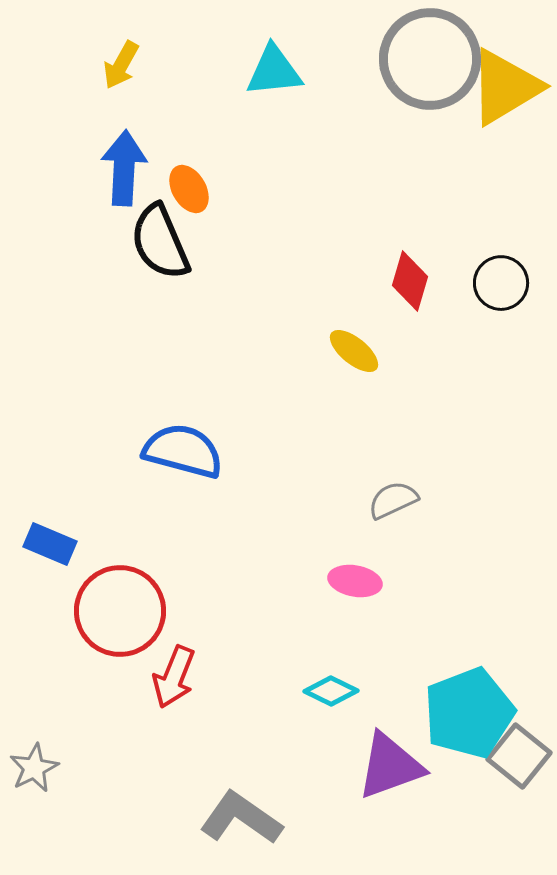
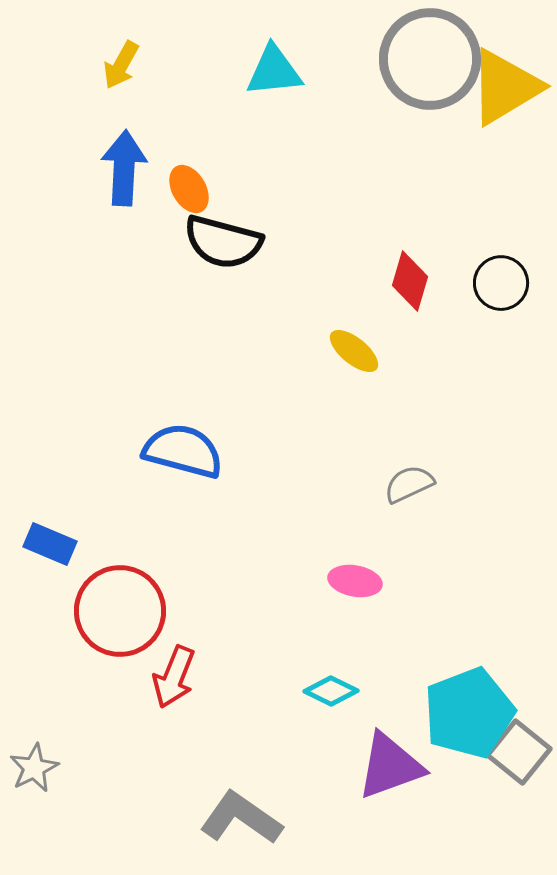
black semicircle: moved 63 px right; rotated 52 degrees counterclockwise
gray semicircle: moved 16 px right, 16 px up
gray square: moved 4 px up
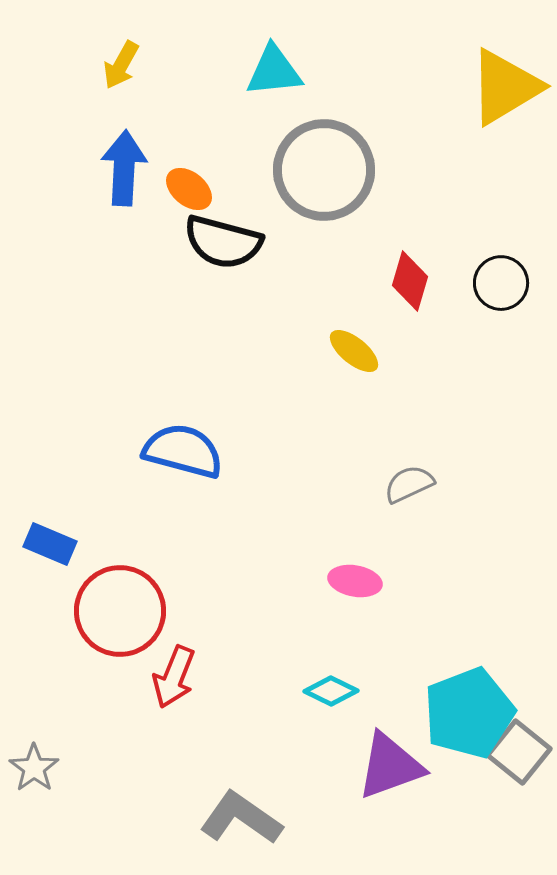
gray circle: moved 106 px left, 111 px down
orange ellipse: rotated 21 degrees counterclockwise
gray star: rotated 9 degrees counterclockwise
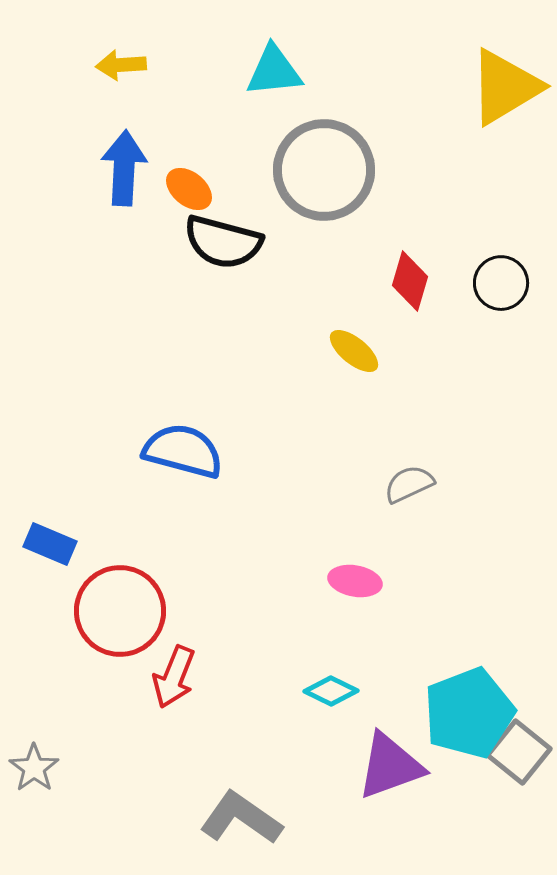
yellow arrow: rotated 57 degrees clockwise
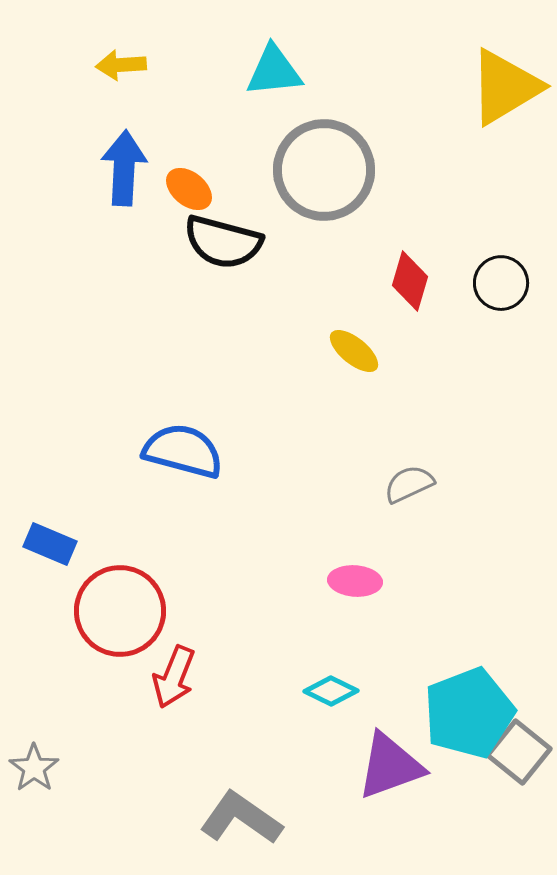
pink ellipse: rotated 6 degrees counterclockwise
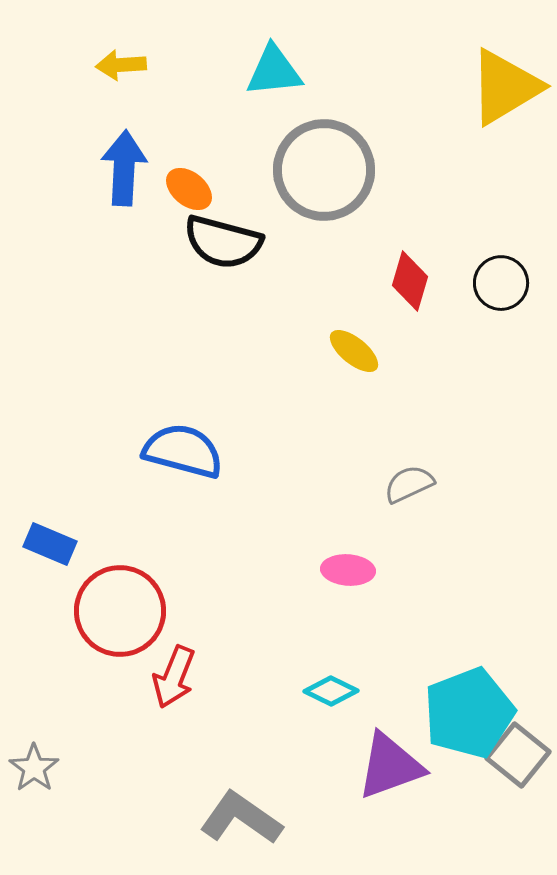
pink ellipse: moved 7 px left, 11 px up
gray square: moved 1 px left, 3 px down
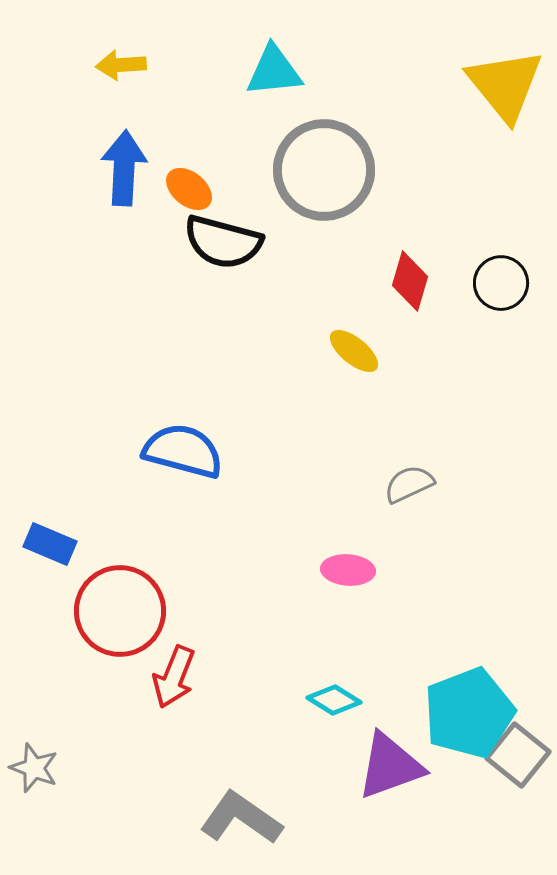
yellow triangle: moved 2 px up; rotated 38 degrees counterclockwise
cyan diamond: moved 3 px right, 9 px down; rotated 6 degrees clockwise
gray star: rotated 15 degrees counterclockwise
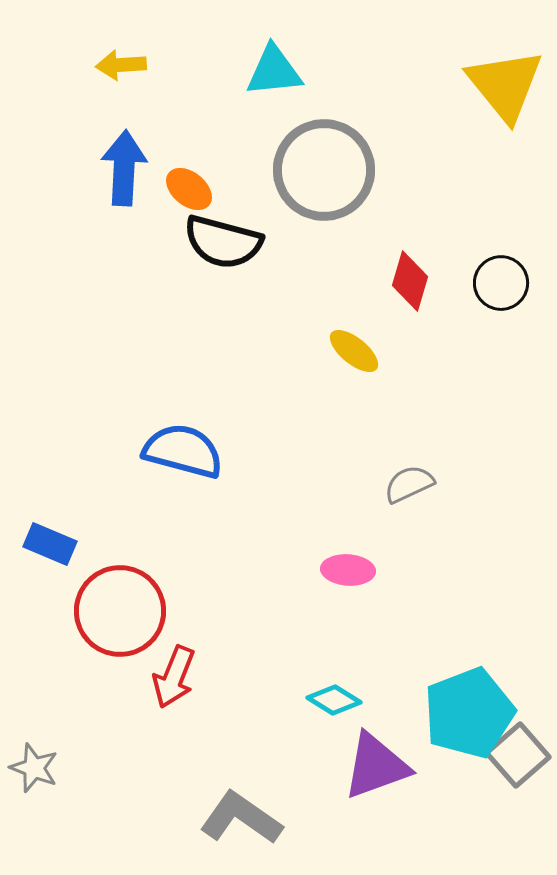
gray square: rotated 10 degrees clockwise
purple triangle: moved 14 px left
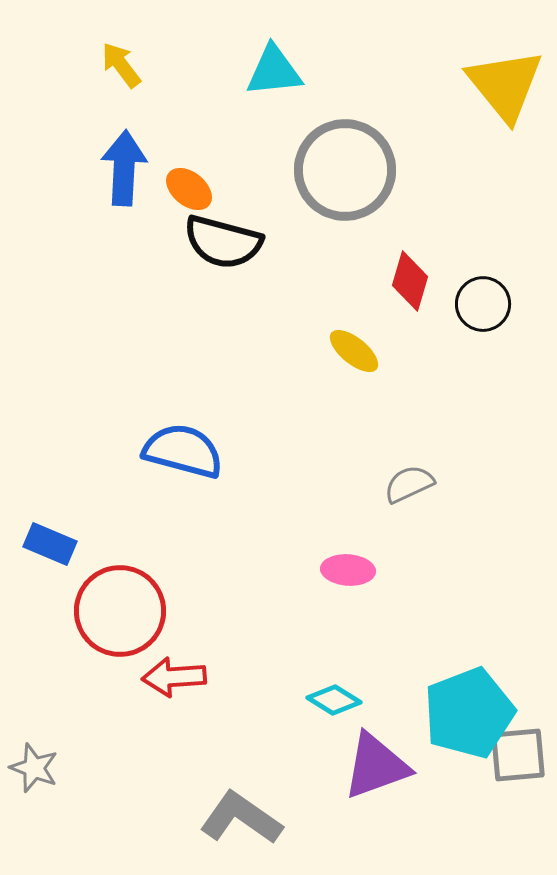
yellow arrow: rotated 57 degrees clockwise
gray circle: moved 21 px right
black circle: moved 18 px left, 21 px down
red arrow: rotated 64 degrees clockwise
gray square: rotated 36 degrees clockwise
